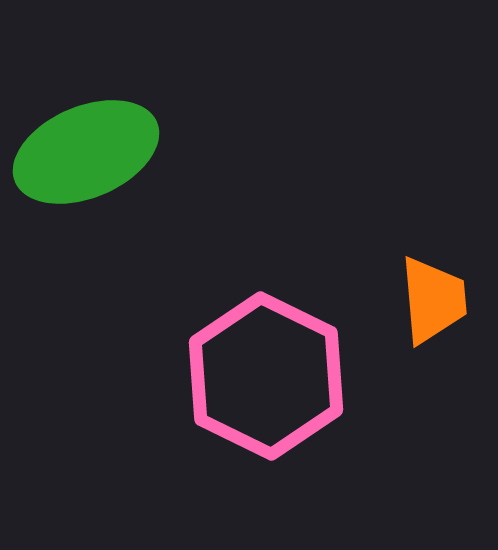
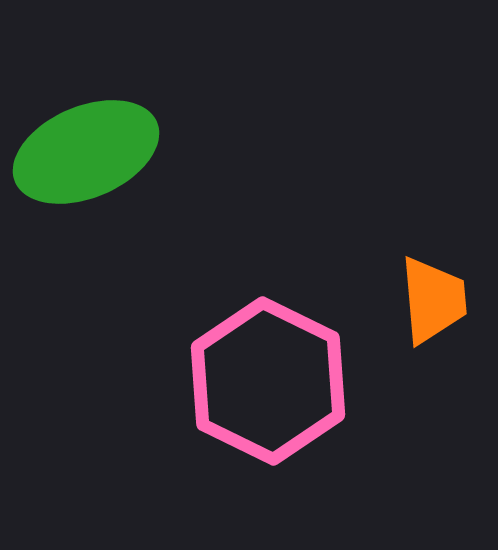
pink hexagon: moved 2 px right, 5 px down
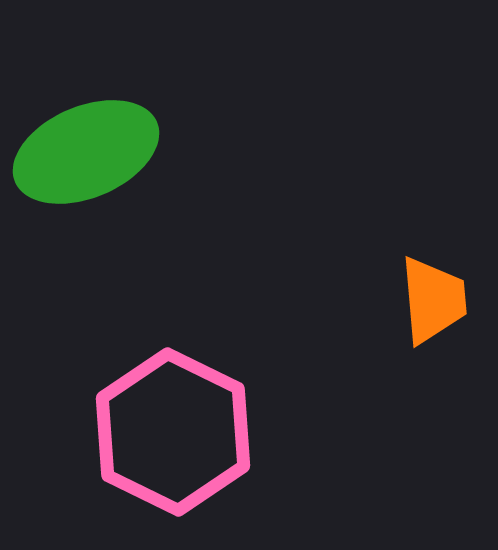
pink hexagon: moved 95 px left, 51 px down
